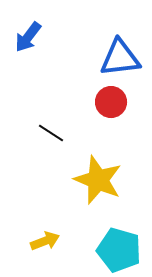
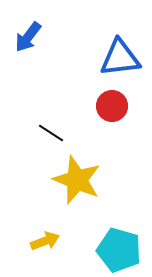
red circle: moved 1 px right, 4 px down
yellow star: moved 21 px left
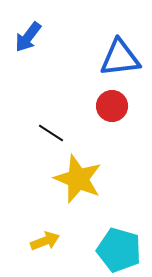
yellow star: moved 1 px right, 1 px up
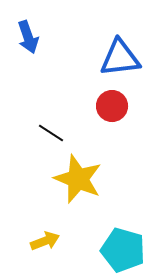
blue arrow: rotated 56 degrees counterclockwise
cyan pentagon: moved 4 px right
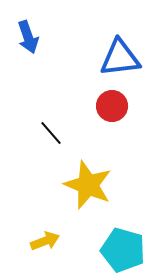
black line: rotated 16 degrees clockwise
yellow star: moved 10 px right, 6 px down
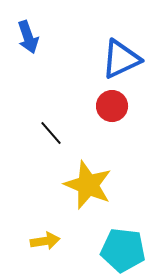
blue triangle: moved 1 px right, 1 px down; rotated 18 degrees counterclockwise
yellow arrow: rotated 12 degrees clockwise
cyan pentagon: rotated 9 degrees counterclockwise
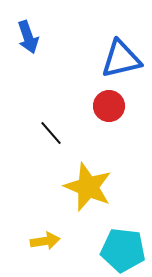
blue triangle: rotated 12 degrees clockwise
red circle: moved 3 px left
yellow star: moved 2 px down
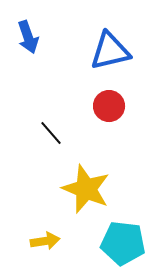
blue triangle: moved 11 px left, 8 px up
yellow star: moved 2 px left, 2 px down
cyan pentagon: moved 7 px up
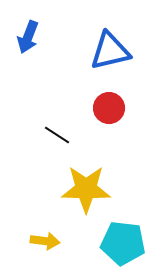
blue arrow: rotated 40 degrees clockwise
red circle: moved 2 px down
black line: moved 6 px right, 2 px down; rotated 16 degrees counterclockwise
yellow star: rotated 21 degrees counterclockwise
yellow arrow: rotated 16 degrees clockwise
